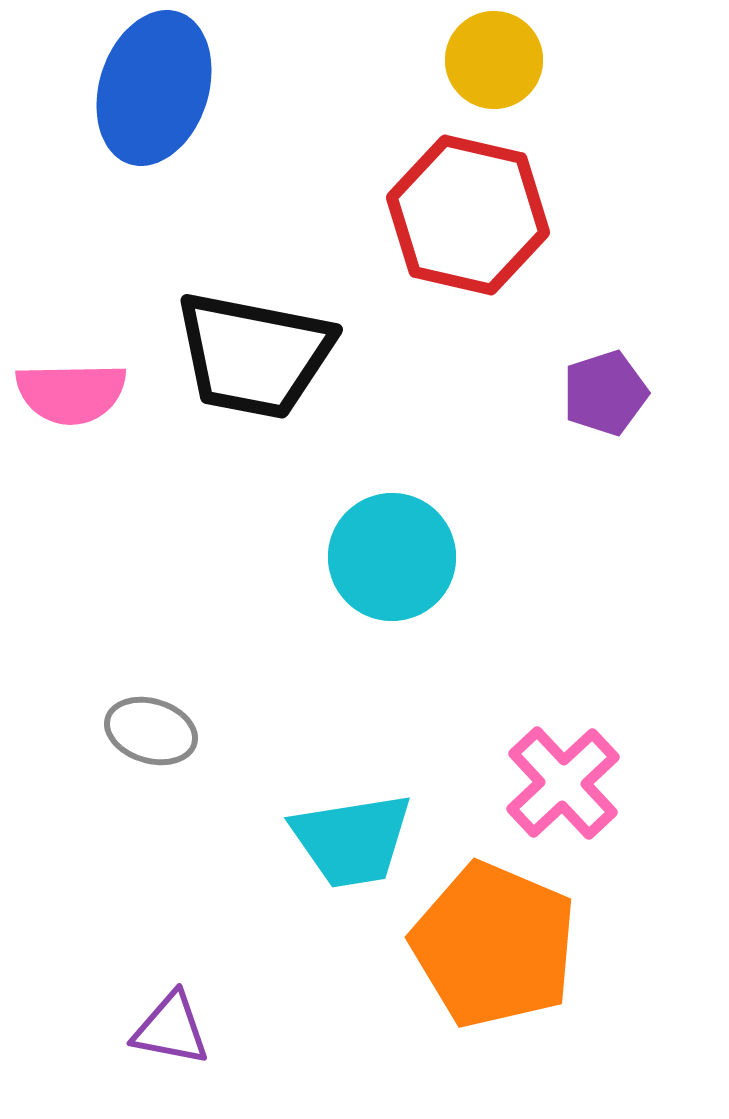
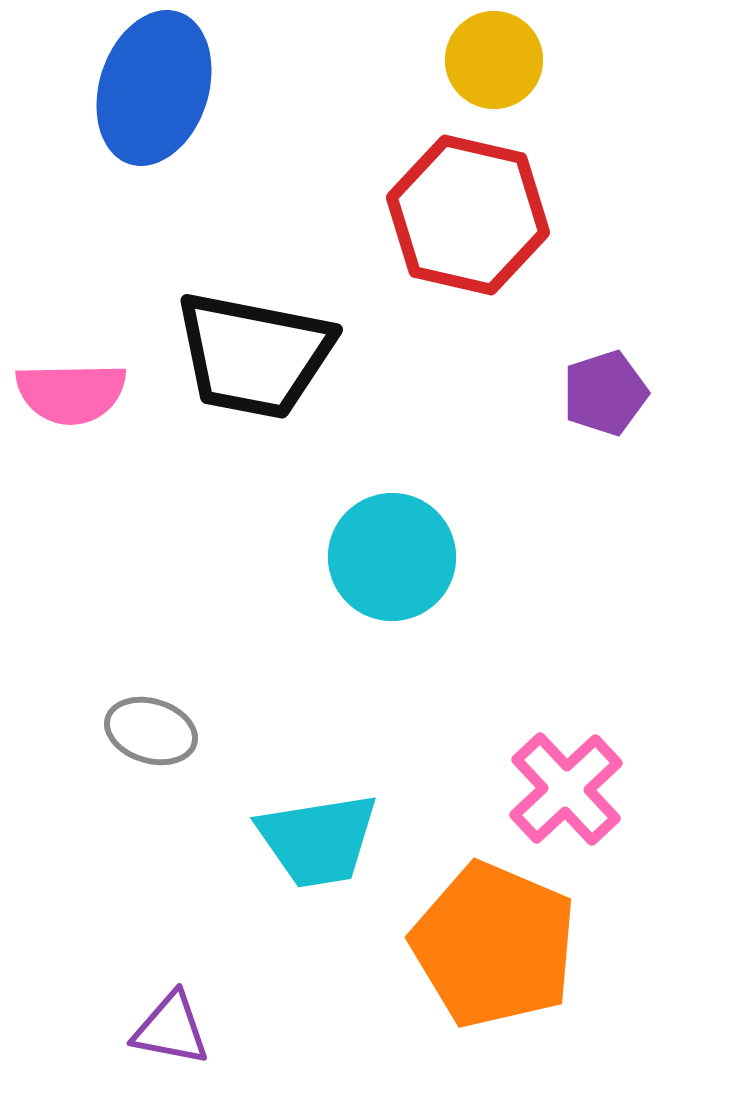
pink cross: moved 3 px right, 6 px down
cyan trapezoid: moved 34 px left
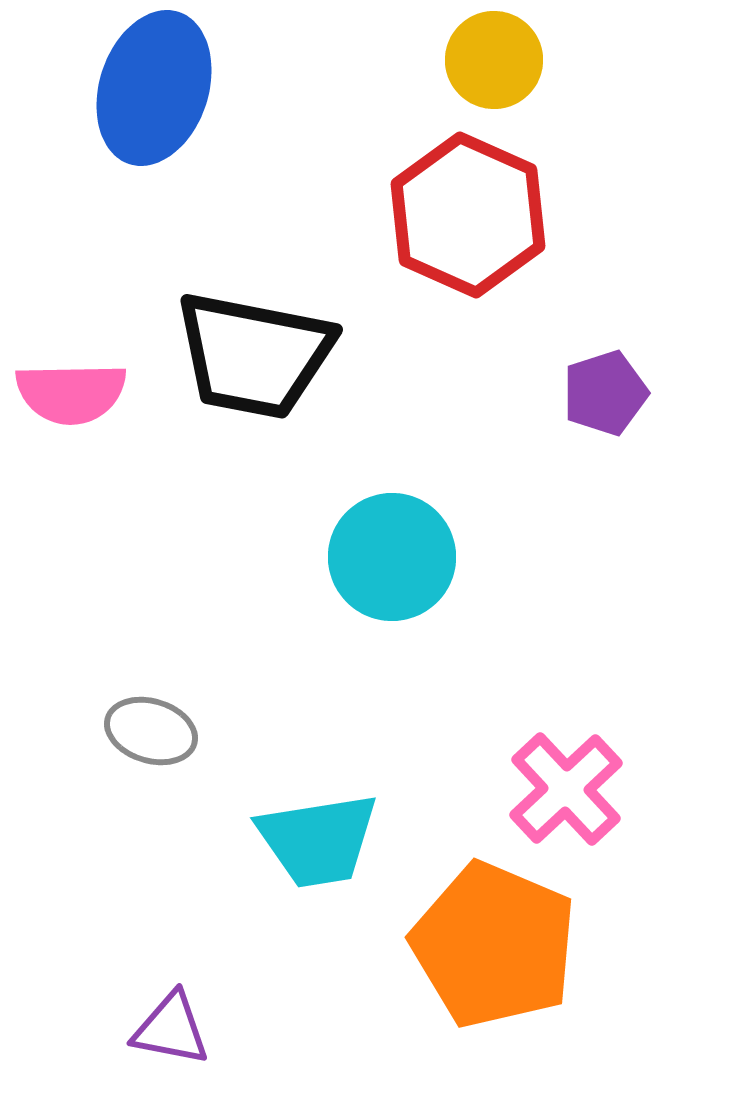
red hexagon: rotated 11 degrees clockwise
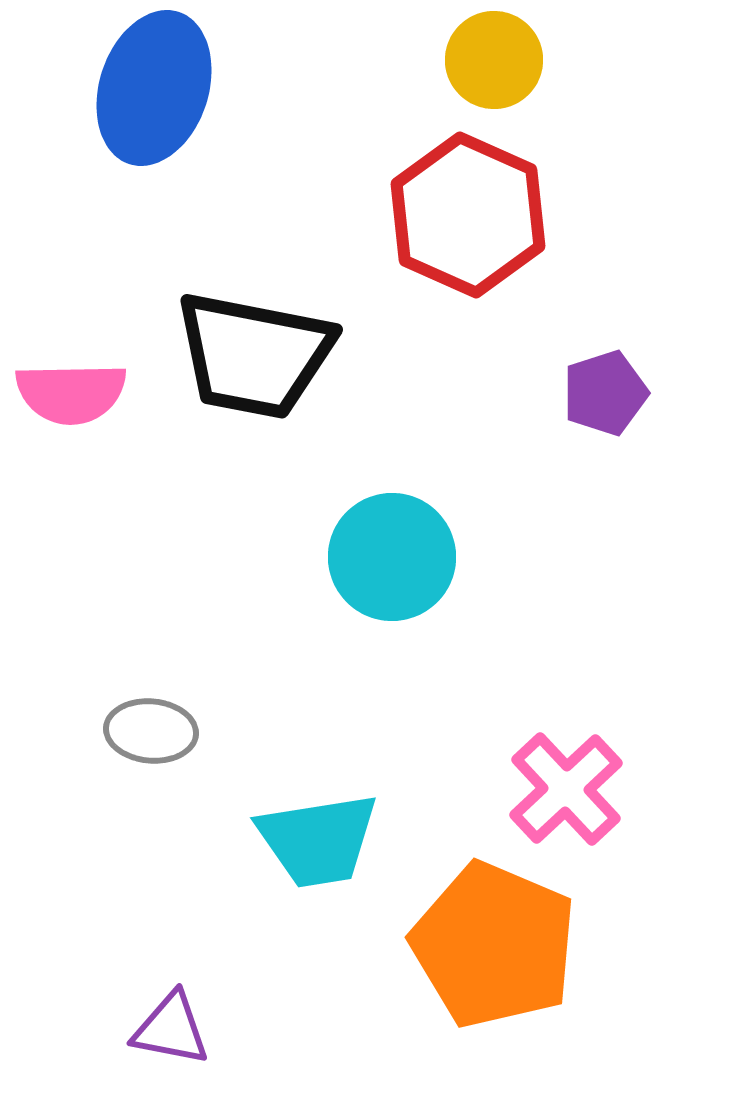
gray ellipse: rotated 12 degrees counterclockwise
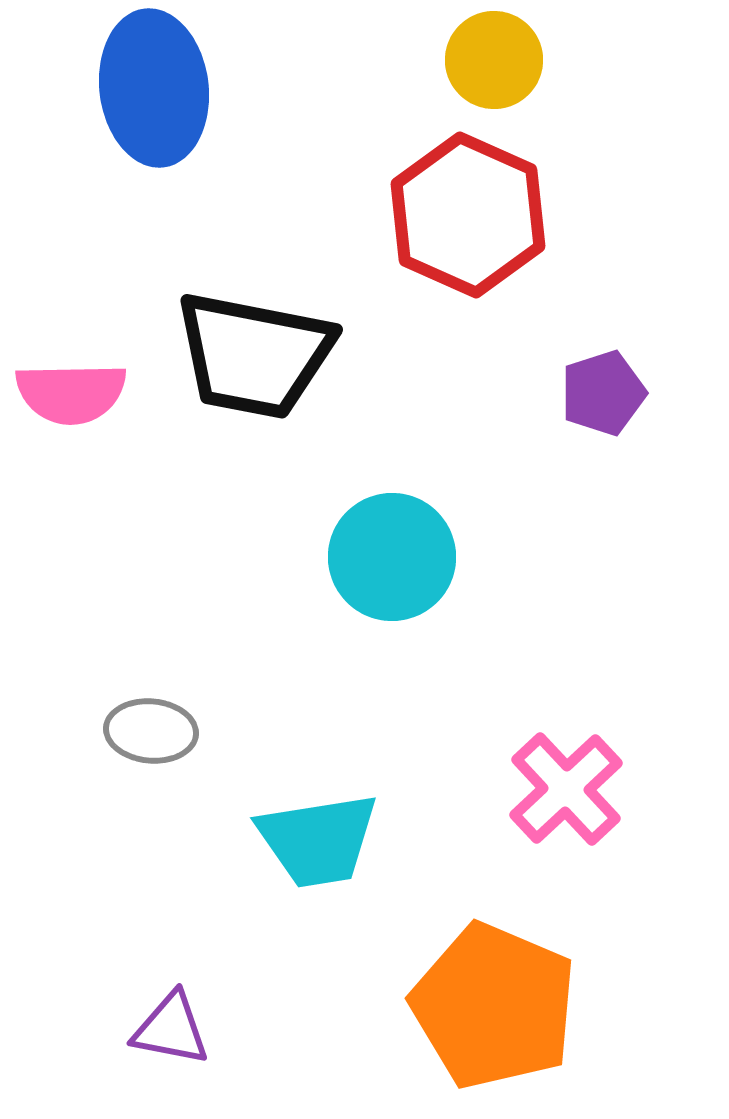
blue ellipse: rotated 25 degrees counterclockwise
purple pentagon: moved 2 px left
orange pentagon: moved 61 px down
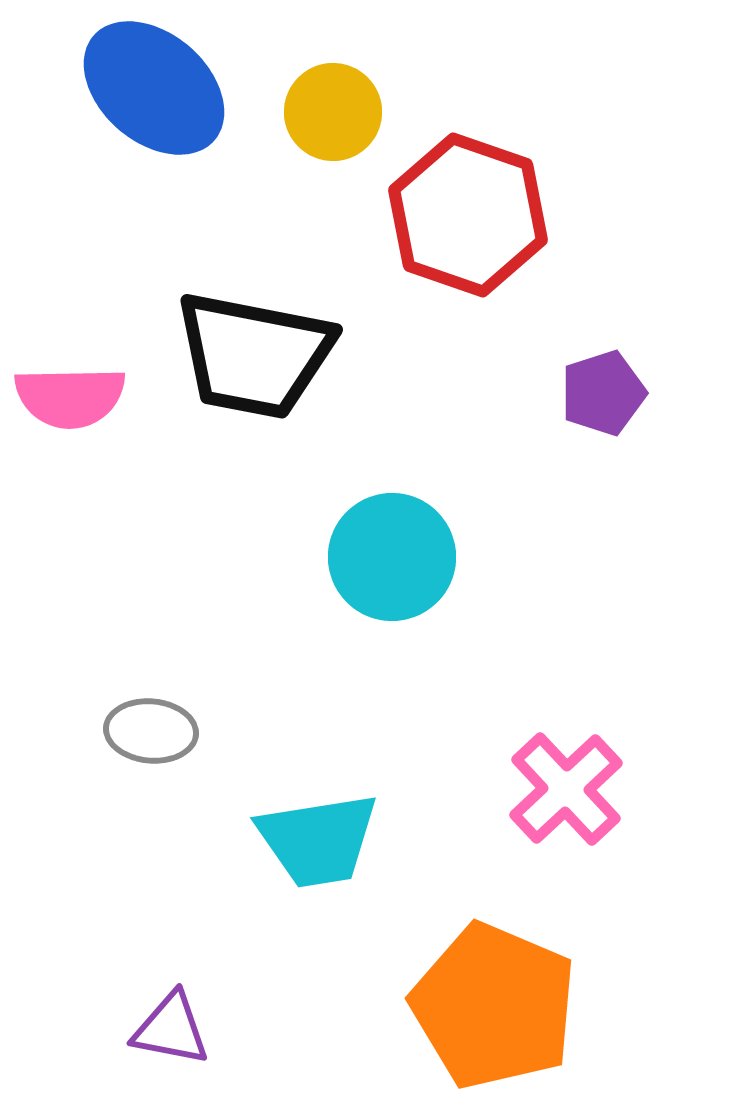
yellow circle: moved 161 px left, 52 px down
blue ellipse: rotated 42 degrees counterclockwise
red hexagon: rotated 5 degrees counterclockwise
pink semicircle: moved 1 px left, 4 px down
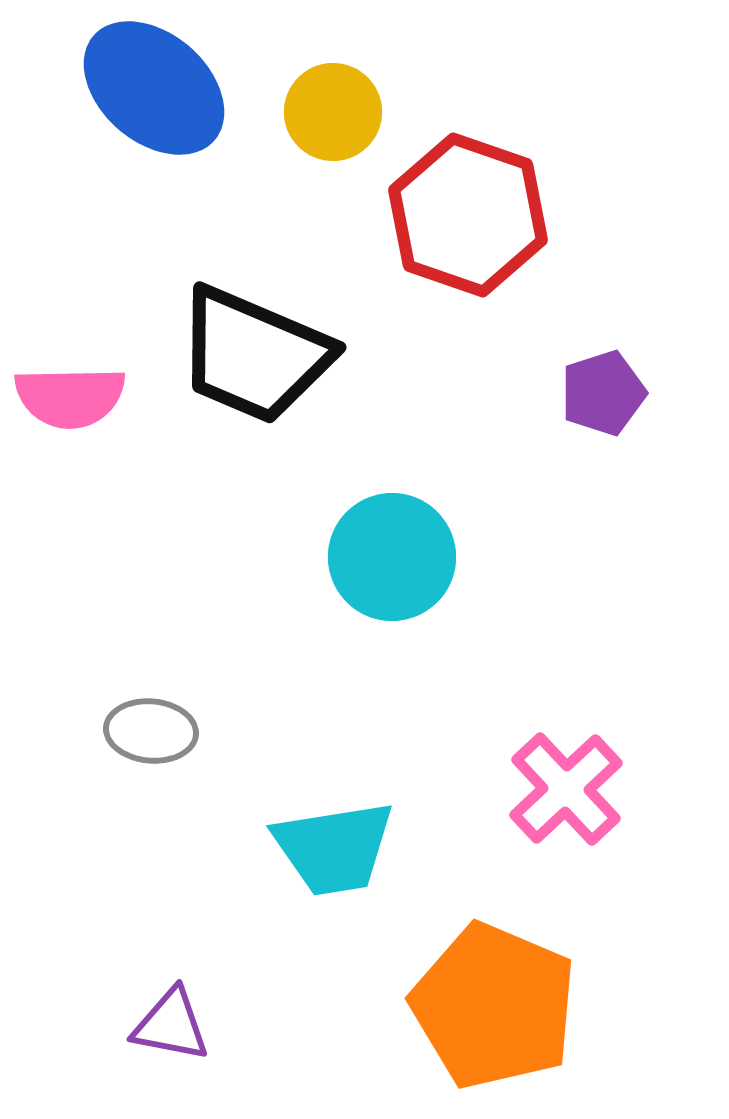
black trapezoid: rotated 12 degrees clockwise
cyan trapezoid: moved 16 px right, 8 px down
purple triangle: moved 4 px up
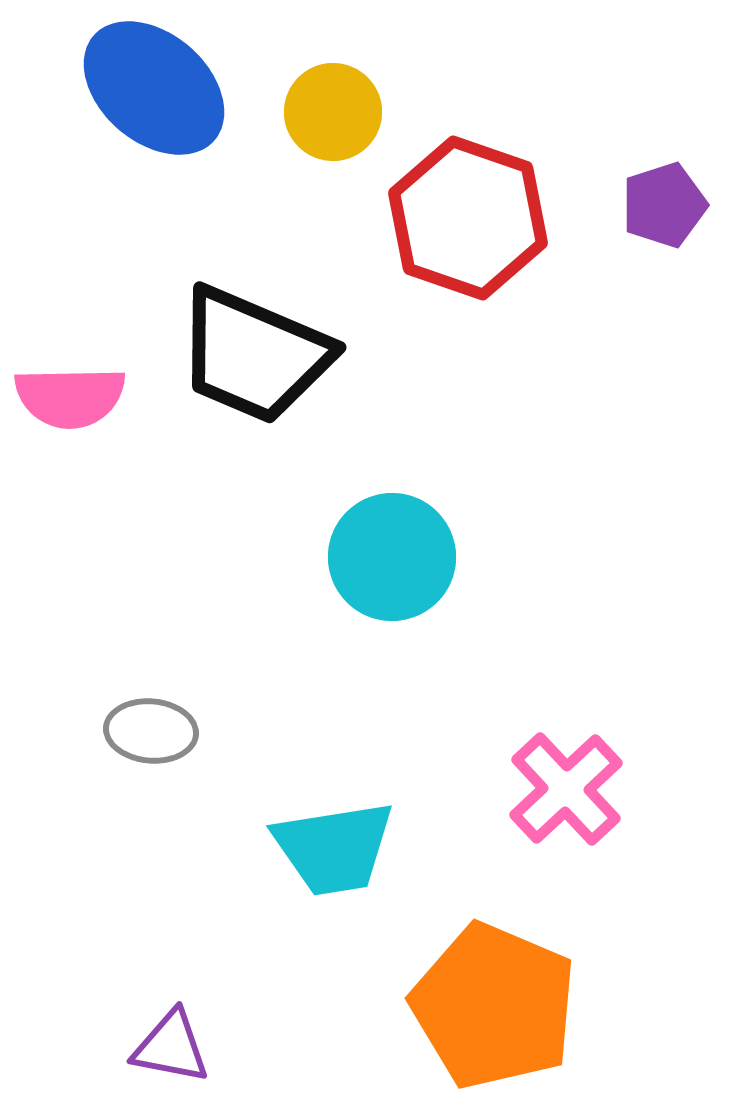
red hexagon: moved 3 px down
purple pentagon: moved 61 px right, 188 px up
purple triangle: moved 22 px down
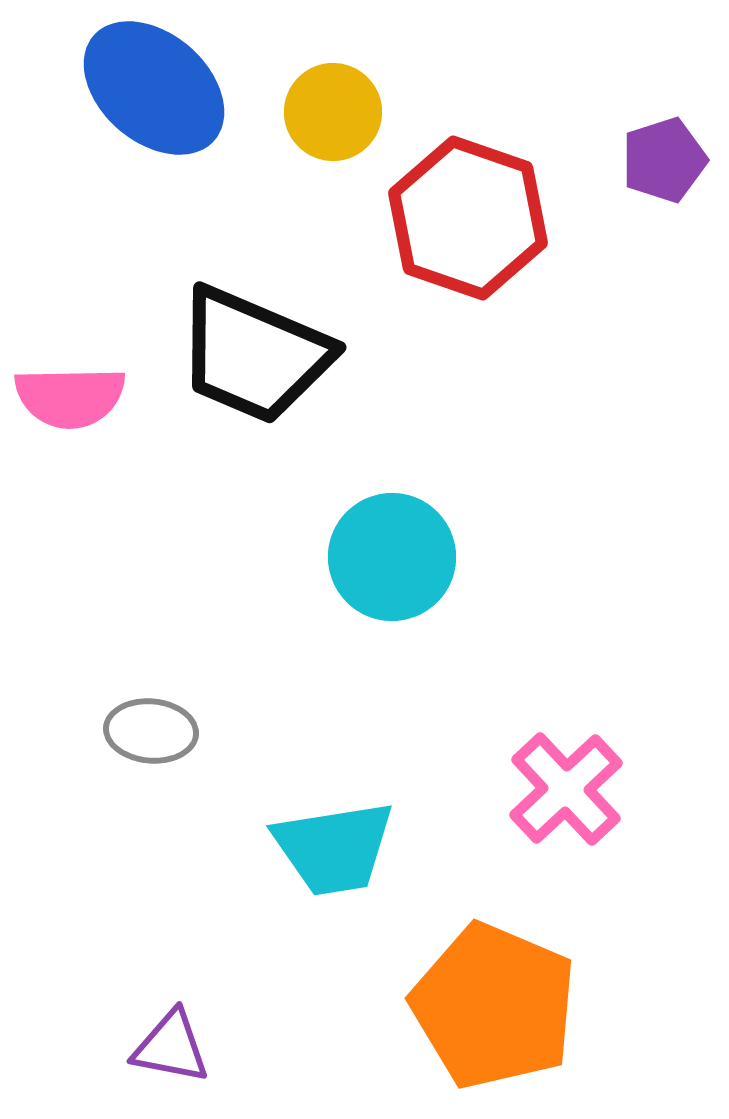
purple pentagon: moved 45 px up
